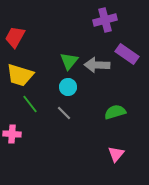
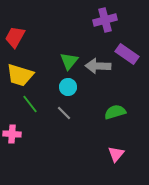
gray arrow: moved 1 px right, 1 px down
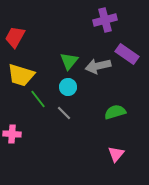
gray arrow: rotated 15 degrees counterclockwise
yellow trapezoid: moved 1 px right
green line: moved 8 px right, 5 px up
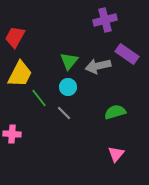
yellow trapezoid: moved 1 px left, 1 px up; rotated 80 degrees counterclockwise
green line: moved 1 px right, 1 px up
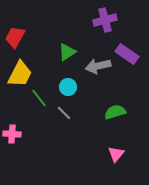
green triangle: moved 2 px left, 9 px up; rotated 18 degrees clockwise
